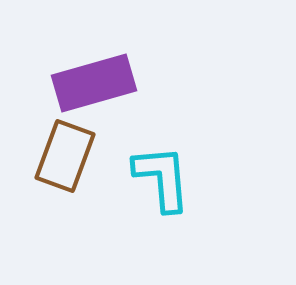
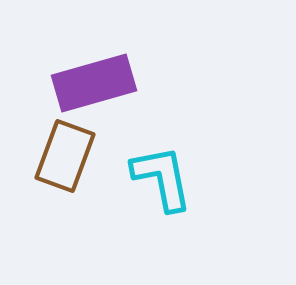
cyan L-shape: rotated 6 degrees counterclockwise
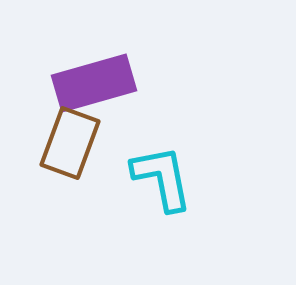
brown rectangle: moved 5 px right, 13 px up
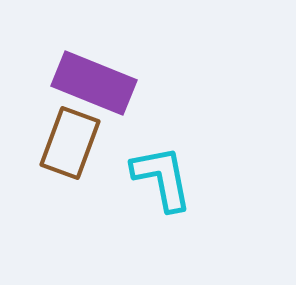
purple rectangle: rotated 38 degrees clockwise
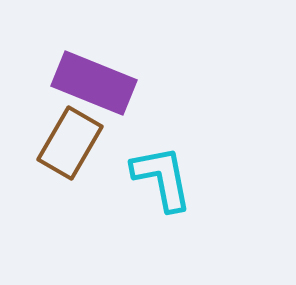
brown rectangle: rotated 10 degrees clockwise
